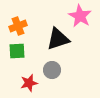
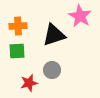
orange cross: rotated 18 degrees clockwise
black triangle: moved 4 px left, 4 px up
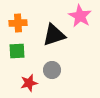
orange cross: moved 3 px up
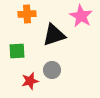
pink star: moved 1 px right
orange cross: moved 9 px right, 9 px up
red star: moved 1 px right, 2 px up
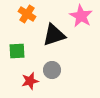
orange cross: rotated 36 degrees clockwise
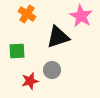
black triangle: moved 4 px right, 2 px down
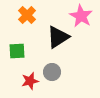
orange cross: moved 1 px down; rotated 12 degrees clockwise
black triangle: rotated 15 degrees counterclockwise
gray circle: moved 2 px down
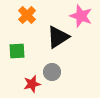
pink star: rotated 10 degrees counterclockwise
red star: moved 2 px right, 3 px down
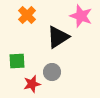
green square: moved 10 px down
